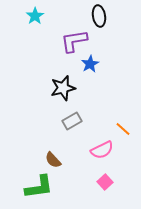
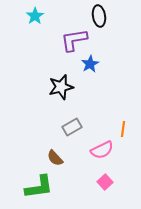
purple L-shape: moved 1 px up
black star: moved 2 px left, 1 px up
gray rectangle: moved 6 px down
orange line: rotated 56 degrees clockwise
brown semicircle: moved 2 px right, 2 px up
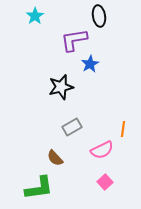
green L-shape: moved 1 px down
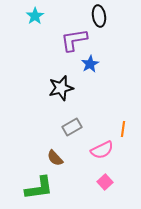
black star: moved 1 px down
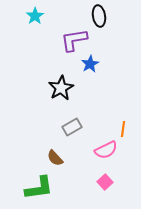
black star: rotated 15 degrees counterclockwise
pink semicircle: moved 4 px right
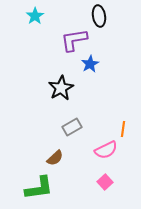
brown semicircle: rotated 90 degrees counterclockwise
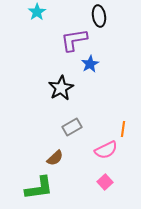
cyan star: moved 2 px right, 4 px up
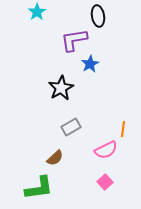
black ellipse: moved 1 px left
gray rectangle: moved 1 px left
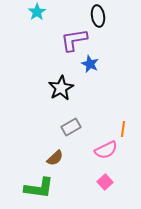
blue star: rotated 18 degrees counterclockwise
green L-shape: rotated 16 degrees clockwise
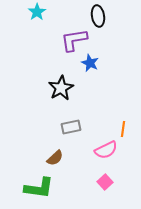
blue star: moved 1 px up
gray rectangle: rotated 18 degrees clockwise
